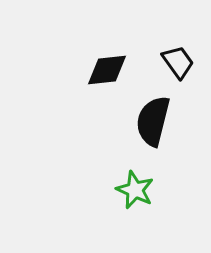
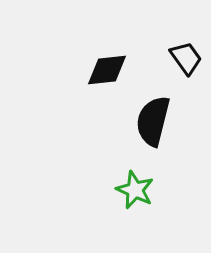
black trapezoid: moved 8 px right, 4 px up
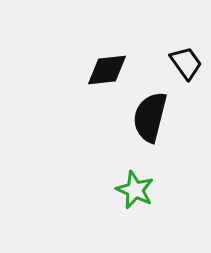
black trapezoid: moved 5 px down
black semicircle: moved 3 px left, 4 px up
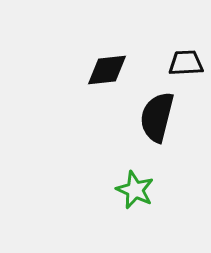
black trapezoid: rotated 57 degrees counterclockwise
black semicircle: moved 7 px right
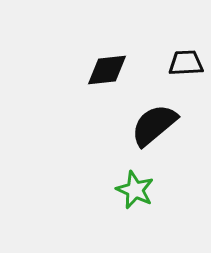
black semicircle: moved 3 px left, 8 px down; rotated 36 degrees clockwise
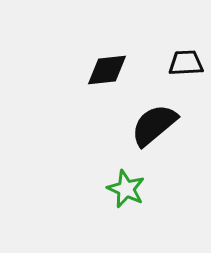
green star: moved 9 px left, 1 px up
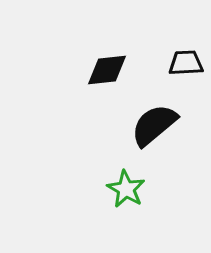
green star: rotated 6 degrees clockwise
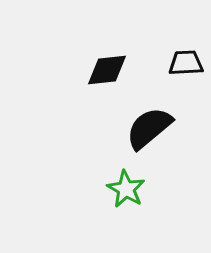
black semicircle: moved 5 px left, 3 px down
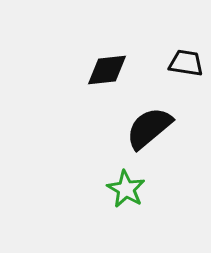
black trapezoid: rotated 12 degrees clockwise
